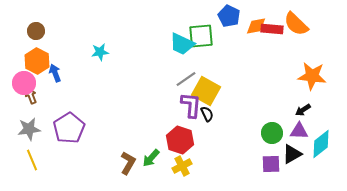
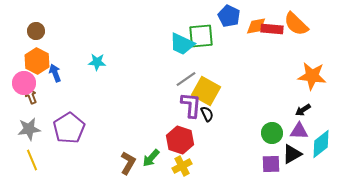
cyan star: moved 3 px left, 10 px down; rotated 12 degrees clockwise
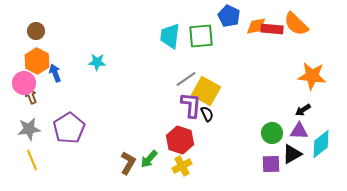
cyan trapezoid: moved 12 px left, 8 px up; rotated 72 degrees clockwise
green arrow: moved 2 px left, 1 px down
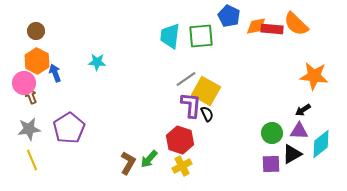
orange star: moved 2 px right
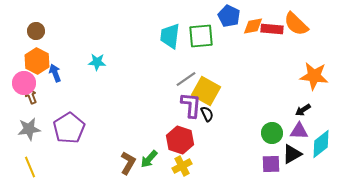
orange diamond: moved 3 px left
yellow line: moved 2 px left, 7 px down
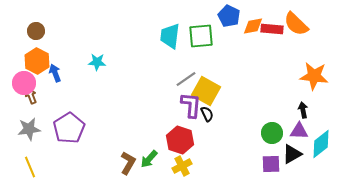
black arrow: rotated 112 degrees clockwise
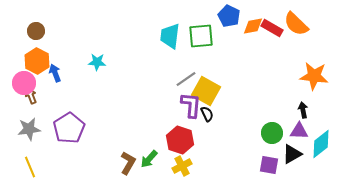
red rectangle: moved 1 px up; rotated 25 degrees clockwise
purple square: moved 2 px left, 1 px down; rotated 12 degrees clockwise
